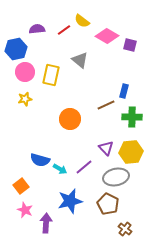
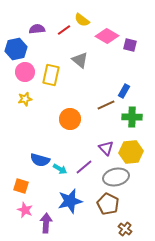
yellow semicircle: moved 1 px up
blue rectangle: rotated 16 degrees clockwise
orange square: rotated 35 degrees counterclockwise
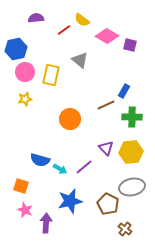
purple semicircle: moved 1 px left, 11 px up
gray ellipse: moved 16 px right, 10 px down
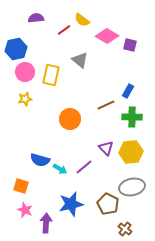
blue rectangle: moved 4 px right
blue star: moved 1 px right, 3 px down
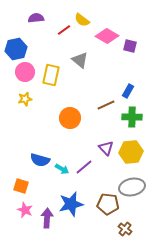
purple square: moved 1 px down
orange circle: moved 1 px up
cyan arrow: moved 2 px right
brown pentagon: rotated 20 degrees counterclockwise
purple arrow: moved 1 px right, 5 px up
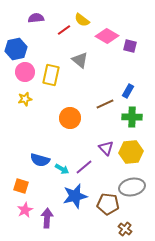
brown line: moved 1 px left, 1 px up
blue star: moved 4 px right, 8 px up
pink star: rotated 21 degrees clockwise
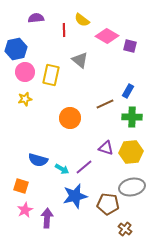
red line: rotated 56 degrees counterclockwise
purple triangle: rotated 28 degrees counterclockwise
blue semicircle: moved 2 px left
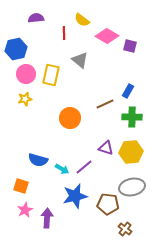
red line: moved 3 px down
pink circle: moved 1 px right, 2 px down
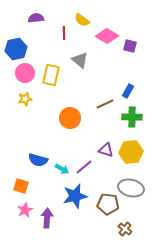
pink circle: moved 1 px left, 1 px up
purple triangle: moved 2 px down
gray ellipse: moved 1 px left, 1 px down; rotated 25 degrees clockwise
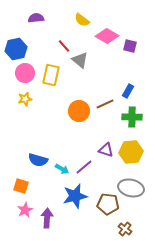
red line: moved 13 px down; rotated 40 degrees counterclockwise
orange circle: moved 9 px right, 7 px up
